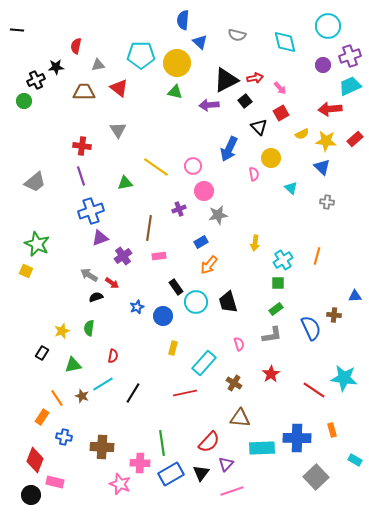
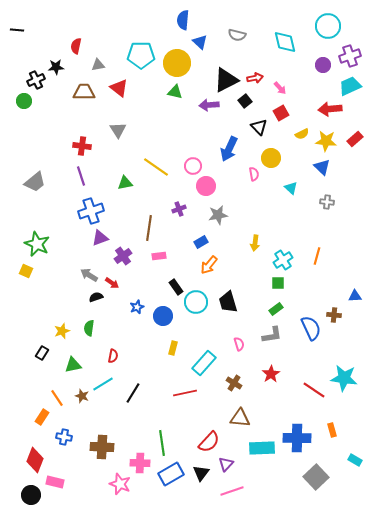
pink circle at (204, 191): moved 2 px right, 5 px up
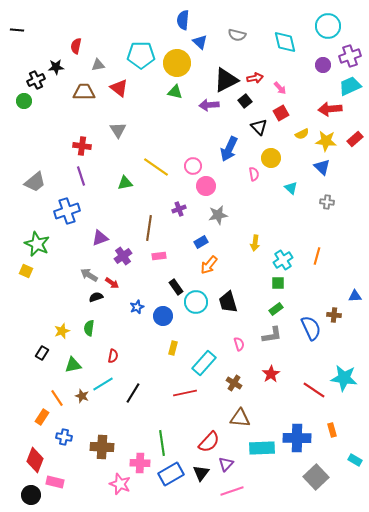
blue cross at (91, 211): moved 24 px left
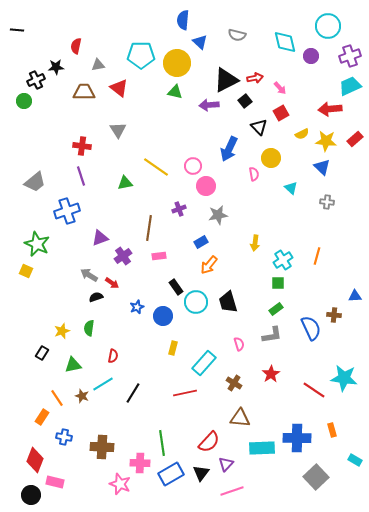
purple circle at (323, 65): moved 12 px left, 9 px up
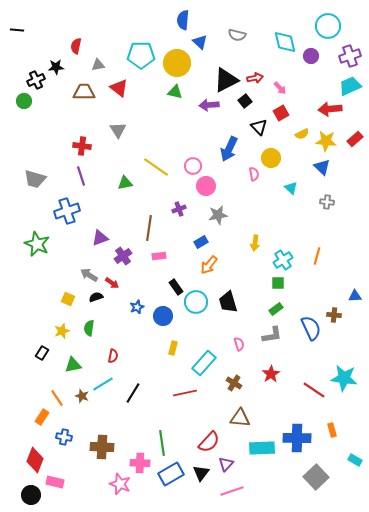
gray trapezoid at (35, 182): moved 3 px up; rotated 55 degrees clockwise
yellow square at (26, 271): moved 42 px right, 28 px down
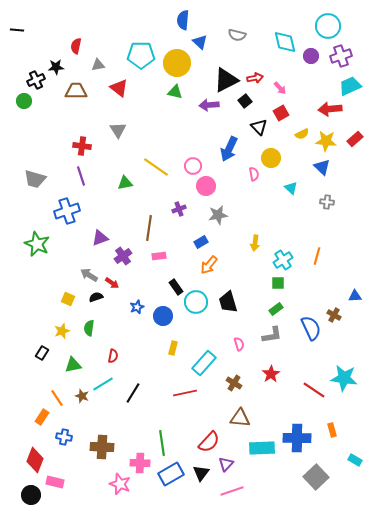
purple cross at (350, 56): moved 9 px left
brown trapezoid at (84, 92): moved 8 px left, 1 px up
brown cross at (334, 315): rotated 24 degrees clockwise
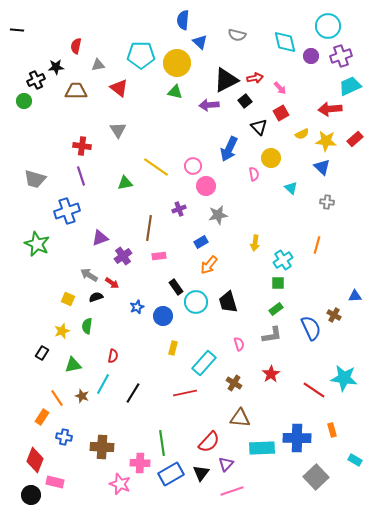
orange line at (317, 256): moved 11 px up
green semicircle at (89, 328): moved 2 px left, 2 px up
cyan line at (103, 384): rotated 30 degrees counterclockwise
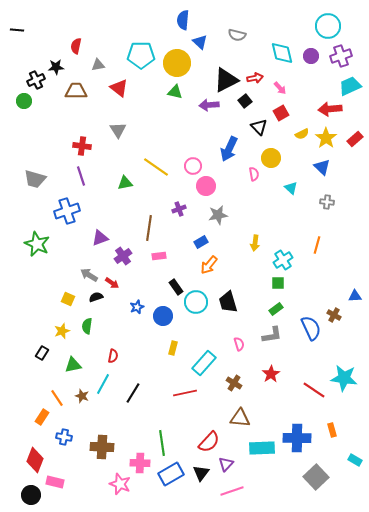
cyan diamond at (285, 42): moved 3 px left, 11 px down
yellow star at (326, 141): moved 3 px up; rotated 30 degrees clockwise
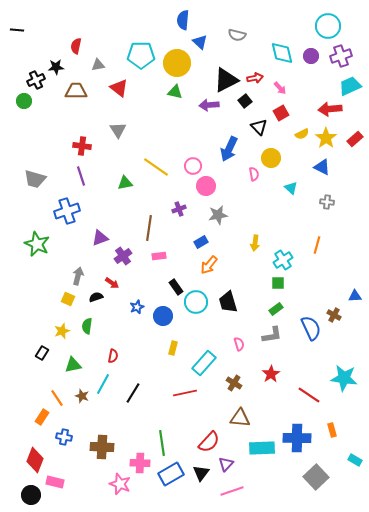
blue triangle at (322, 167): rotated 18 degrees counterclockwise
gray arrow at (89, 275): moved 11 px left, 1 px down; rotated 72 degrees clockwise
red line at (314, 390): moved 5 px left, 5 px down
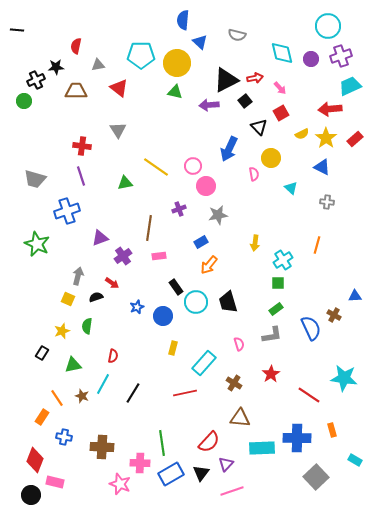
purple circle at (311, 56): moved 3 px down
